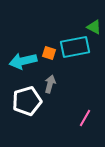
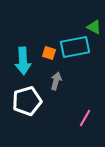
cyan arrow: rotated 80 degrees counterclockwise
gray arrow: moved 6 px right, 3 px up
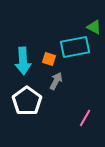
orange square: moved 6 px down
gray arrow: rotated 12 degrees clockwise
white pentagon: rotated 20 degrees counterclockwise
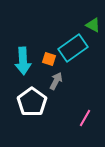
green triangle: moved 1 px left, 2 px up
cyan rectangle: moved 2 px left, 1 px down; rotated 24 degrees counterclockwise
white pentagon: moved 5 px right, 1 px down
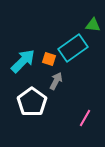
green triangle: rotated 21 degrees counterclockwise
cyan arrow: rotated 132 degrees counterclockwise
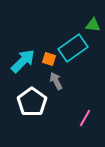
gray arrow: rotated 54 degrees counterclockwise
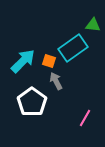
orange square: moved 2 px down
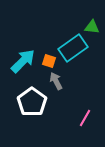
green triangle: moved 1 px left, 2 px down
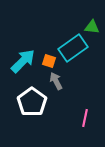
pink line: rotated 18 degrees counterclockwise
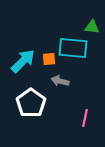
cyan rectangle: rotated 40 degrees clockwise
orange square: moved 2 px up; rotated 24 degrees counterclockwise
gray arrow: moved 4 px right; rotated 48 degrees counterclockwise
white pentagon: moved 1 px left, 1 px down
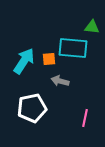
cyan arrow: moved 1 px right; rotated 12 degrees counterclockwise
white pentagon: moved 1 px right, 5 px down; rotated 24 degrees clockwise
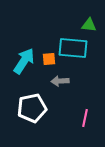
green triangle: moved 3 px left, 2 px up
gray arrow: rotated 18 degrees counterclockwise
